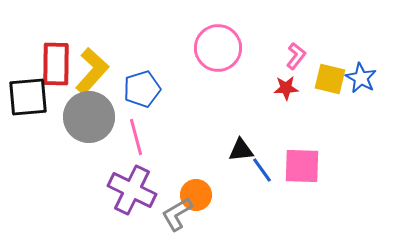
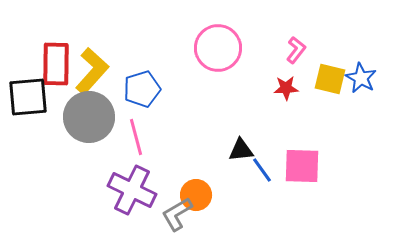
pink L-shape: moved 6 px up
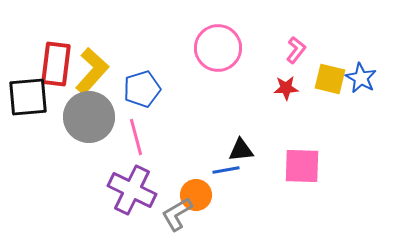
red rectangle: rotated 6 degrees clockwise
blue line: moved 36 px left; rotated 64 degrees counterclockwise
